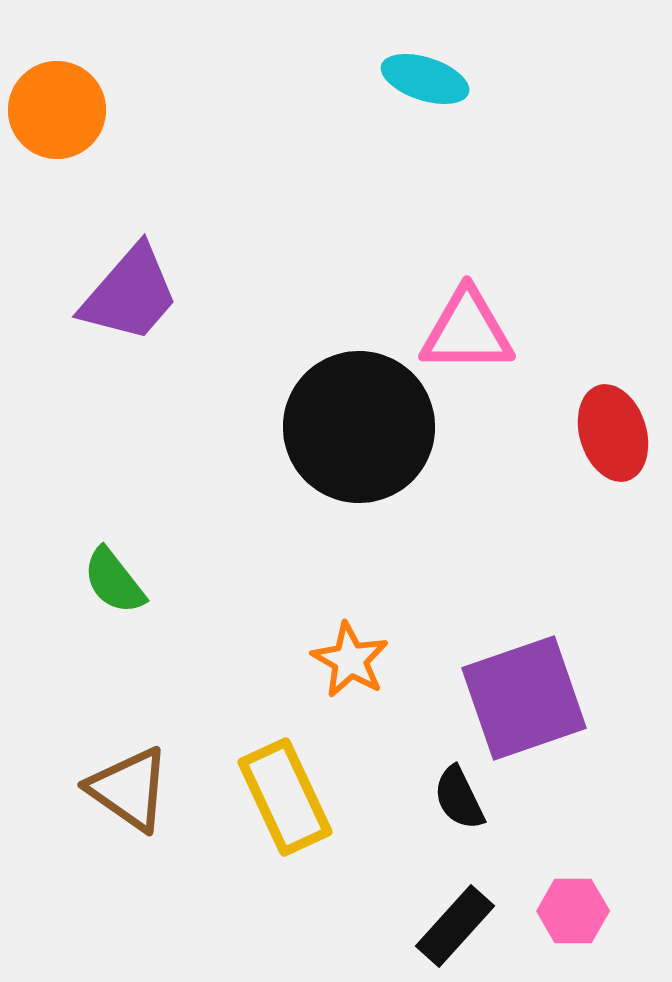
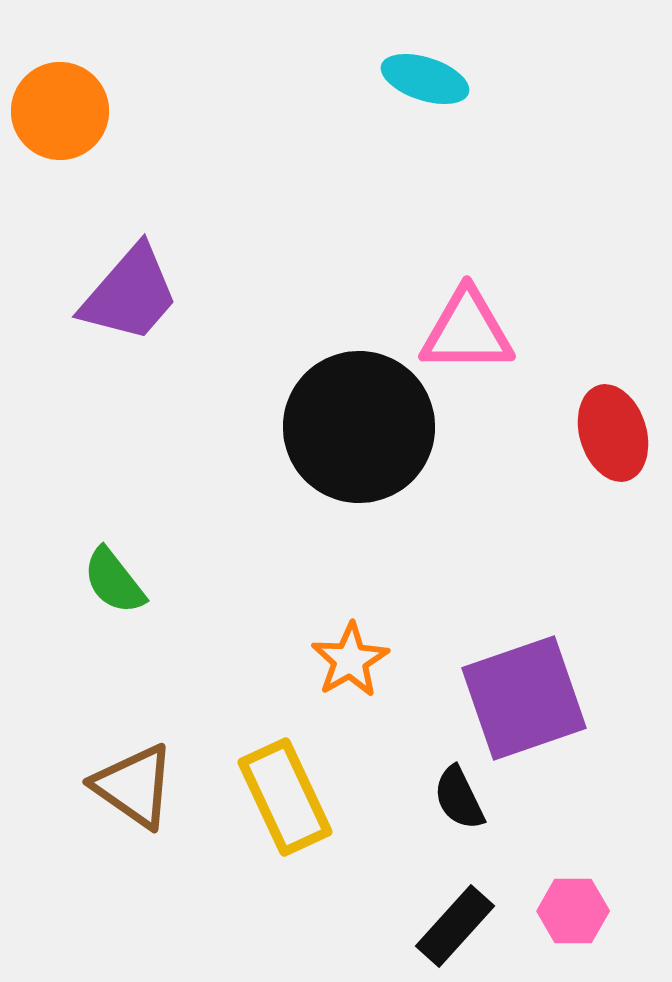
orange circle: moved 3 px right, 1 px down
orange star: rotated 12 degrees clockwise
brown triangle: moved 5 px right, 3 px up
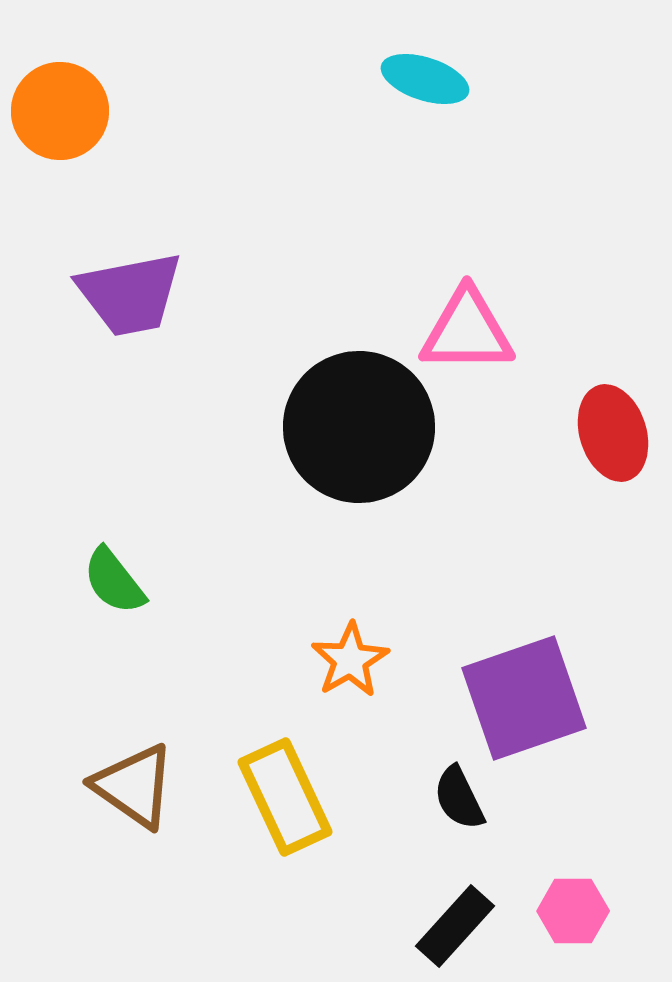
purple trapezoid: rotated 38 degrees clockwise
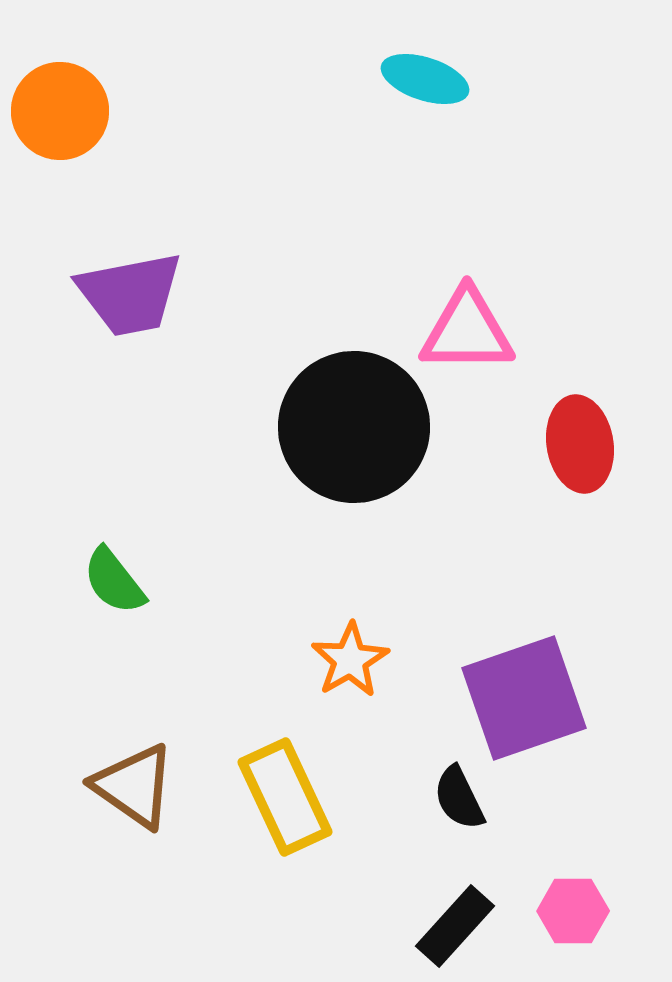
black circle: moved 5 px left
red ellipse: moved 33 px left, 11 px down; rotated 8 degrees clockwise
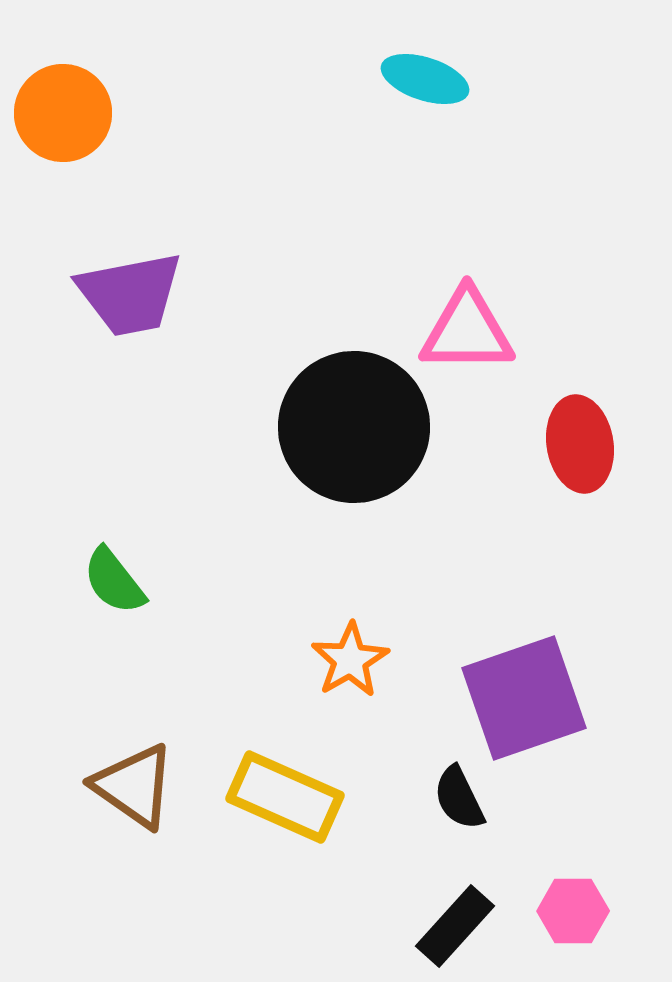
orange circle: moved 3 px right, 2 px down
yellow rectangle: rotated 41 degrees counterclockwise
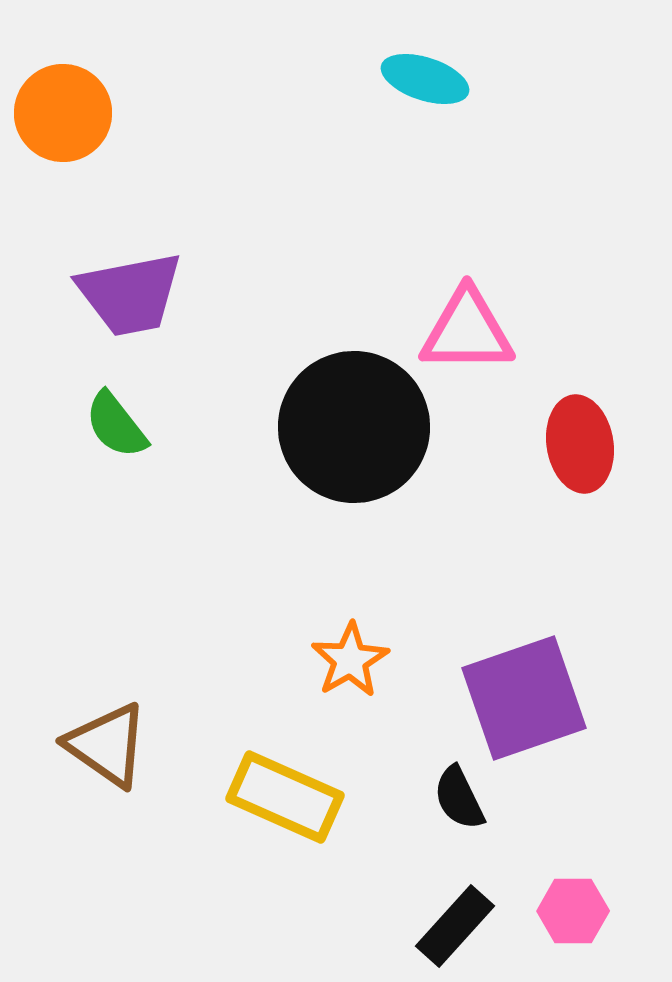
green semicircle: moved 2 px right, 156 px up
brown triangle: moved 27 px left, 41 px up
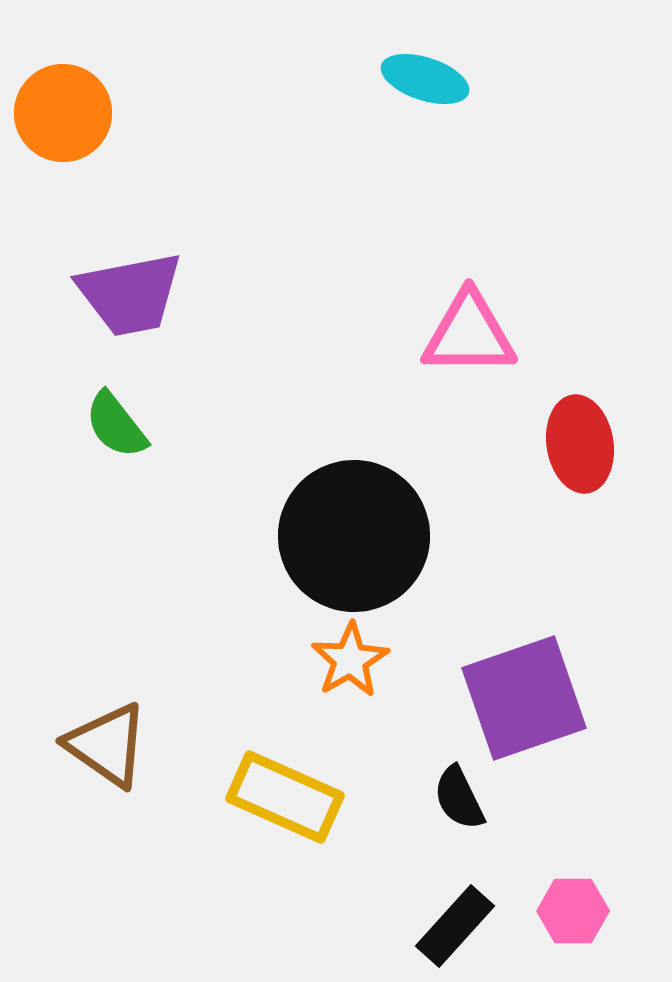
pink triangle: moved 2 px right, 3 px down
black circle: moved 109 px down
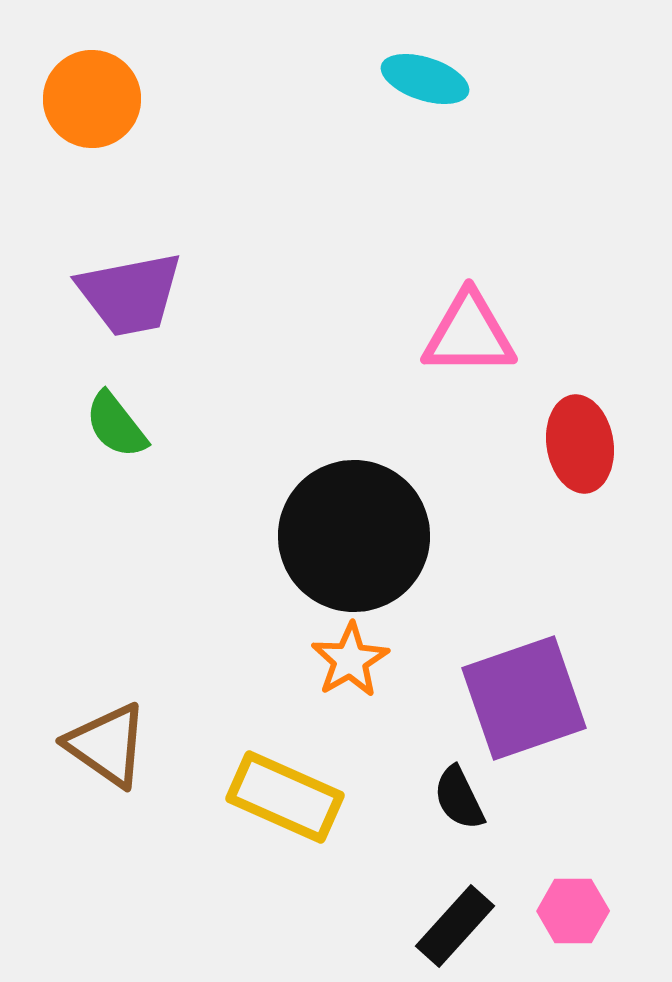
orange circle: moved 29 px right, 14 px up
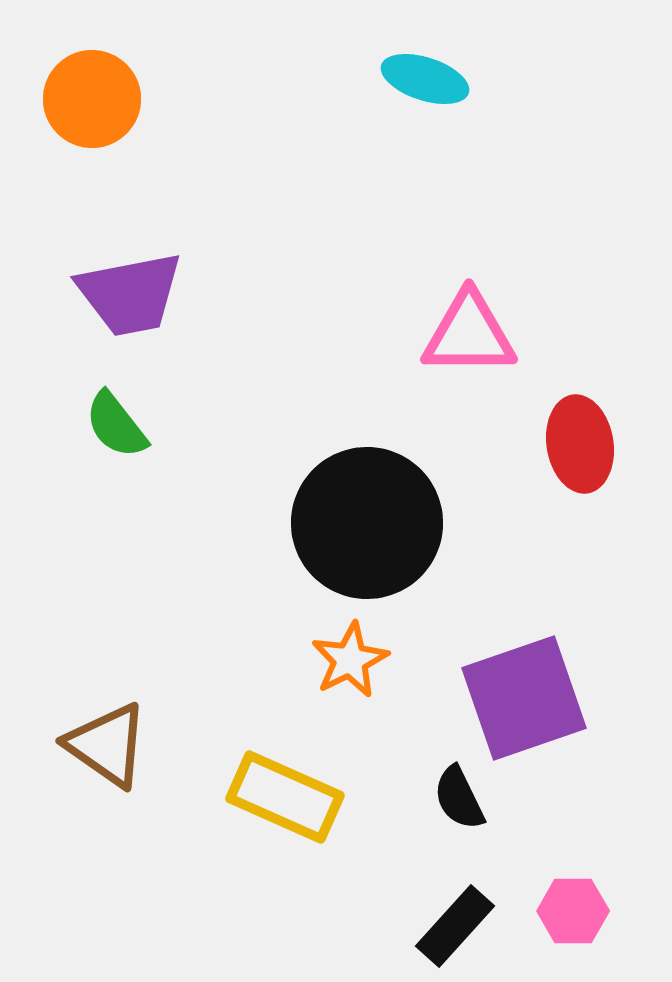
black circle: moved 13 px right, 13 px up
orange star: rotated 4 degrees clockwise
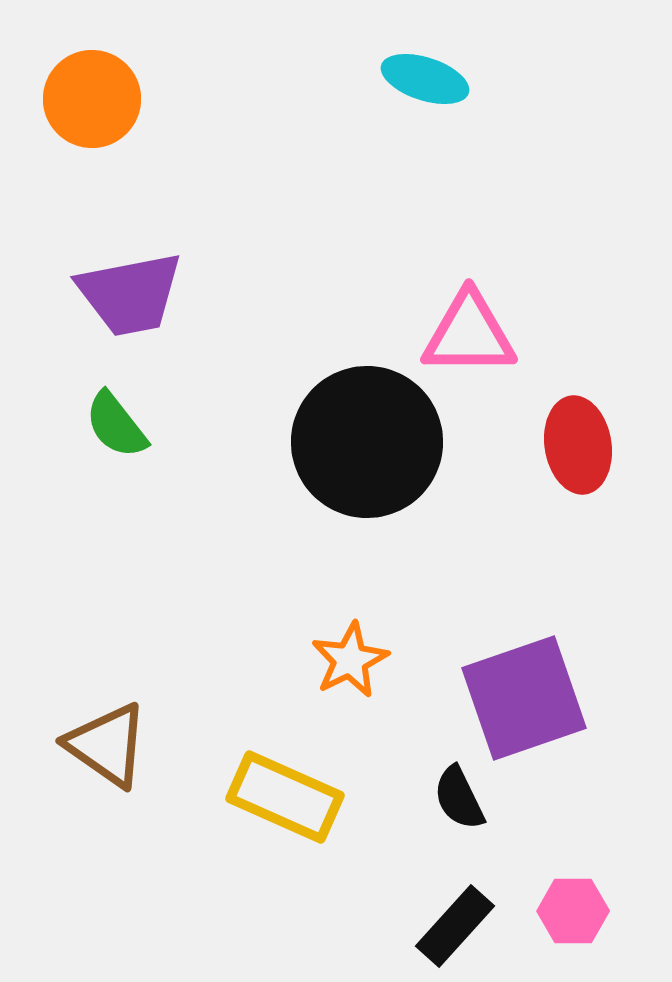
red ellipse: moved 2 px left, 1 px down
black circle: moved 81 px up
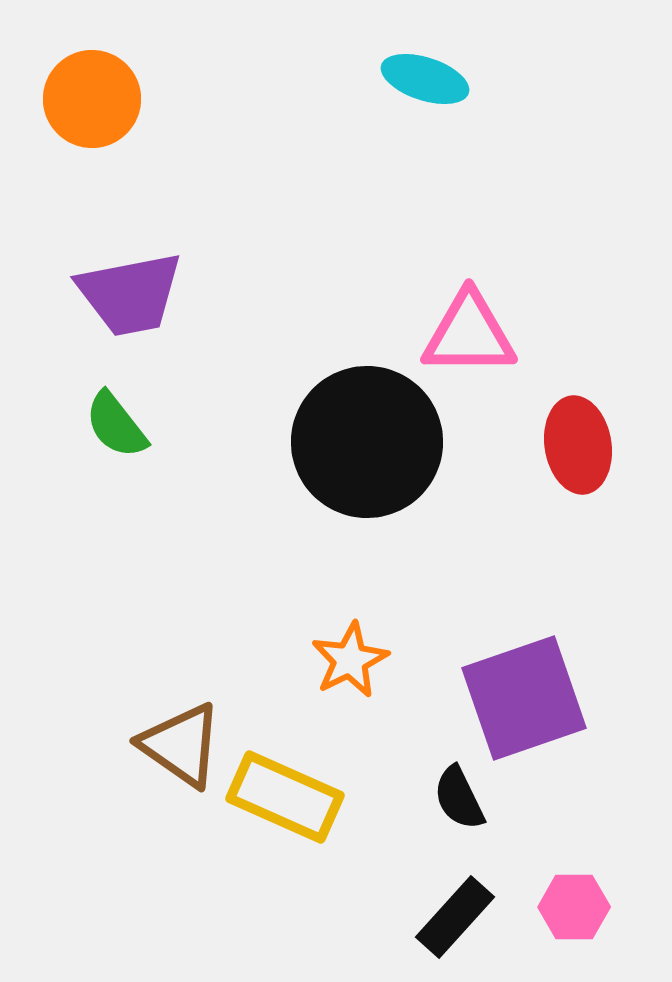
brown triangle: moved 74 px right
pink hexagon: moved 1 px right, 4 px up
black rectangle: moved 9 px up
